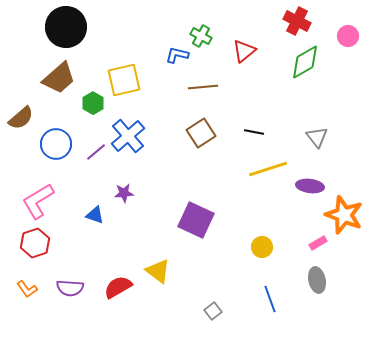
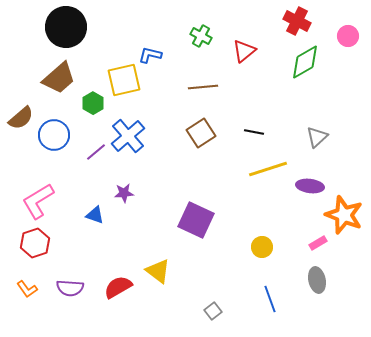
blue L-shape: moved 27 px left
gray triangle: rotated 25 degrees clockwise
blue circle: moved 2 px left, 9 px up
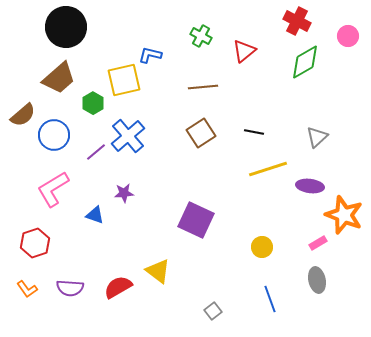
brown semicircle: moved 2 px right, 3 px up
pink L-shape: moved 15 px right, 12 px up
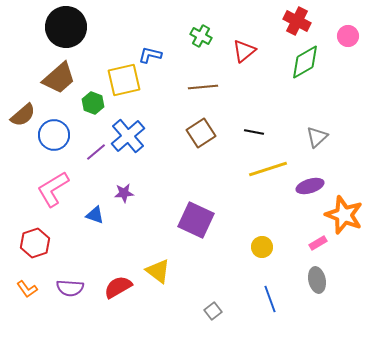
green hexagon: rotated 10 degrees counterclockwise
purple ellipse: rotated 24 degrees counterclockwise
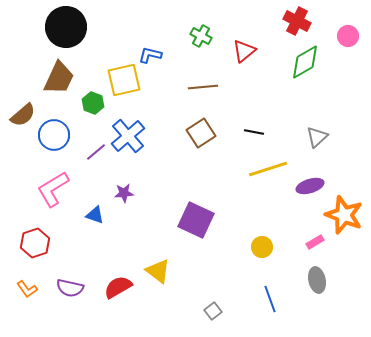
brown trapezoid: rotated 24 degrees counterclockwise
pink rectangle: moved 3 px left, 1 px up
purple semicircle: rotated 8 degrees clockwise
